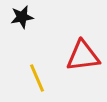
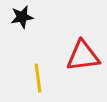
yellow line: moved 1 px right; rotated 16 degrees clockwise
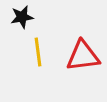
yellow line: moved 26 px up
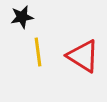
red triangle: rotated 39 degrees clockwise
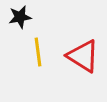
black star: moved 2 px left
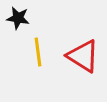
black star: moved 2 px left, 1 px down; rotated 20 degrees clockwise
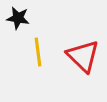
red triangle: rotated 12 degrees clockwise
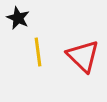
black star: rotated 15 degrees clockwise
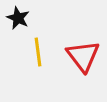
red triangle: rotated 9 degrees clockwise
